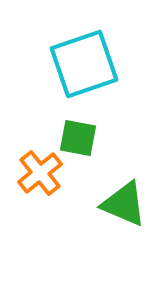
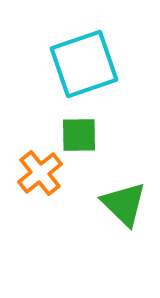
green square: moved 1 px right, 3 px up; rotated 12 degrees counterclockwise
green triangle: rotated 21 degrees clockwise
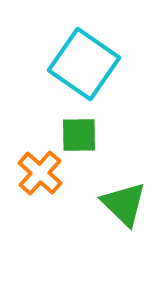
cyan square: rotated 36 degrees counterclockwise
orange cross: rotated 9 degrees counterclockwise
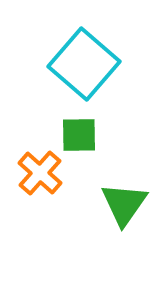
cyan square: rotated 6 degrees clockwise
green triangle: rotated 21 degrees clockwise
